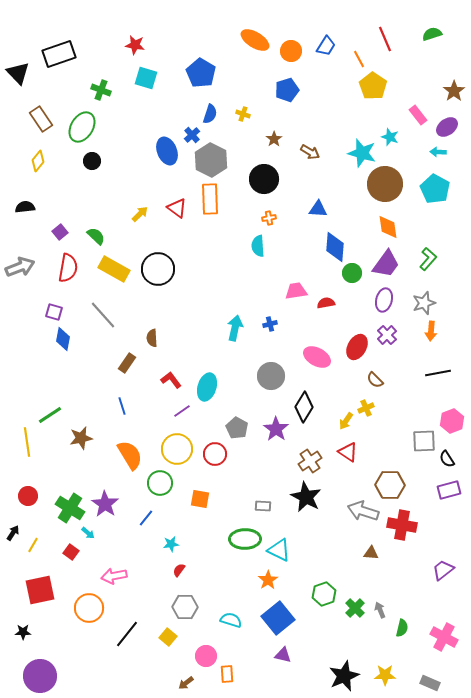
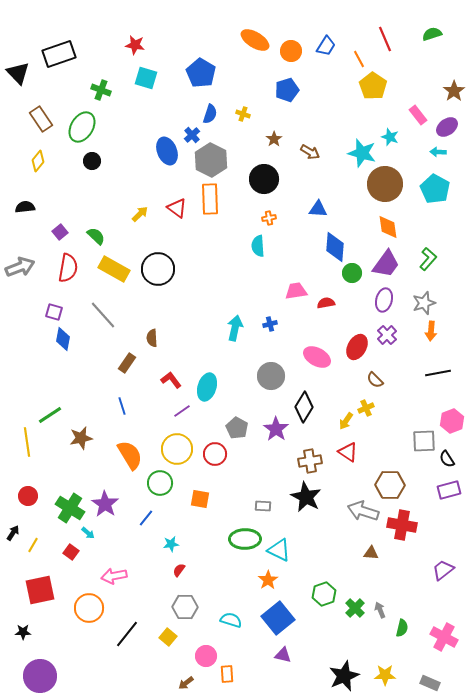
brown cross at (310, 461): rotated 25 degrees clockwise
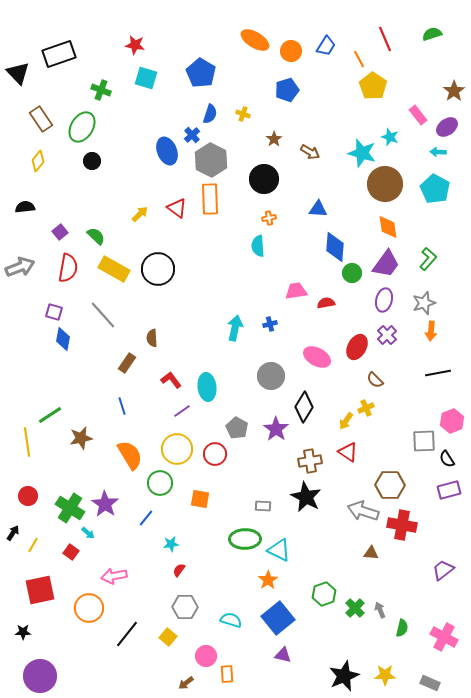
cyan ellipse at (207, 387): rotated 24 degrees counterclockwise
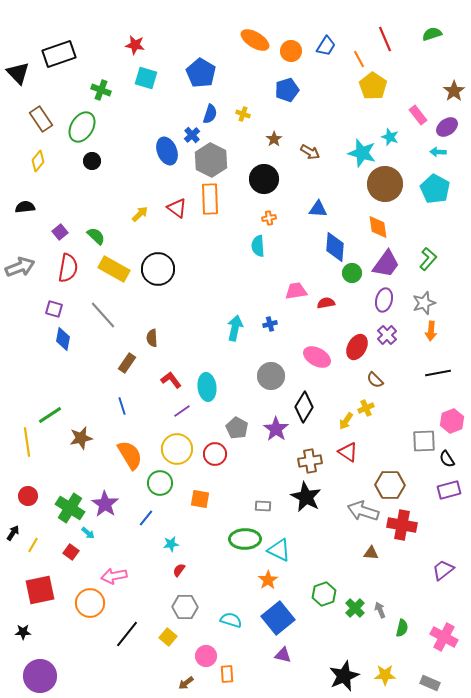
orange diamond at (388, 227): moved 10 px left
purple square at (54, 312): moved 3 px up
orange circle at (89, 608): moved 1 px right, 5 px up
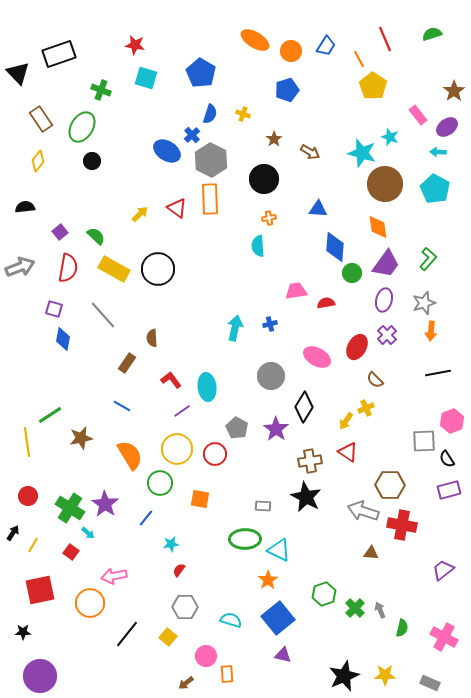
blue ellipse at (167, 151): rotated 36 degrees counterclockwise
blue line at (122, 406): rotated 42 degrees counterclockwise
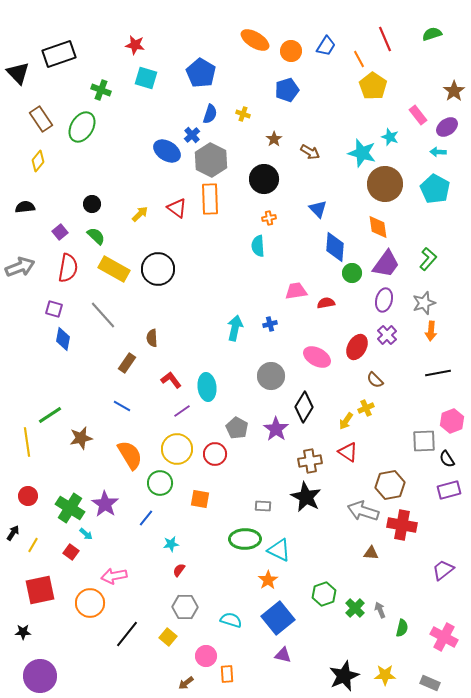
black circle at (92, 161): moved 43 px down
blue triangle at (318, 209): rotated 42 degrees clockwise
brown hexagon at (390, 485): rotated 12 degrees counterclockwise
cyan arrow at (88, 533): moved 2 px left, 1 px down
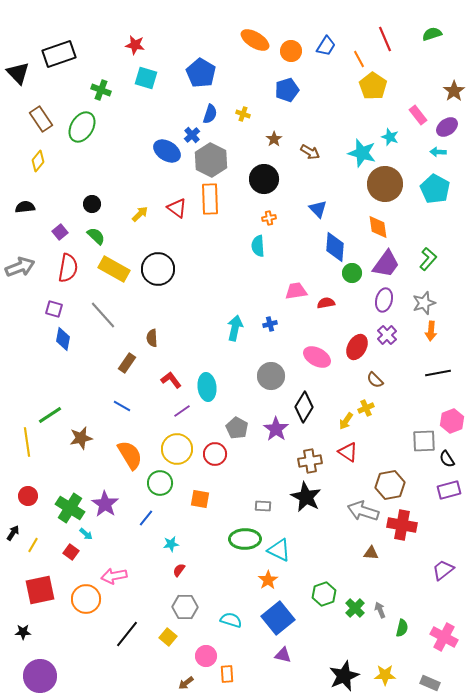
orange circle at (90, 603): moved 4 px left, 4 px up
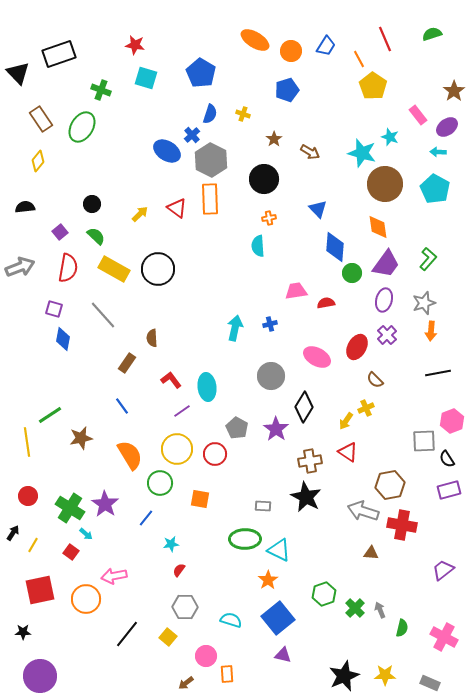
blue line at (122, 406): rotated 24 degrees clockwise
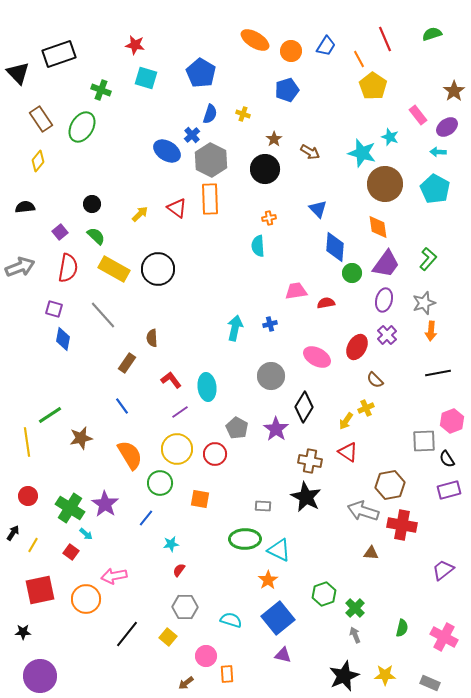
black circle at (264, 179): moved 1 px right, 10 px up
purple line at (182, 411): moved 2 px left, 1 px down
brown cross at (310, 461): rotated 20 degrees clockwise
gray arrow at (380, 610): moved 25 px left, 25 px down
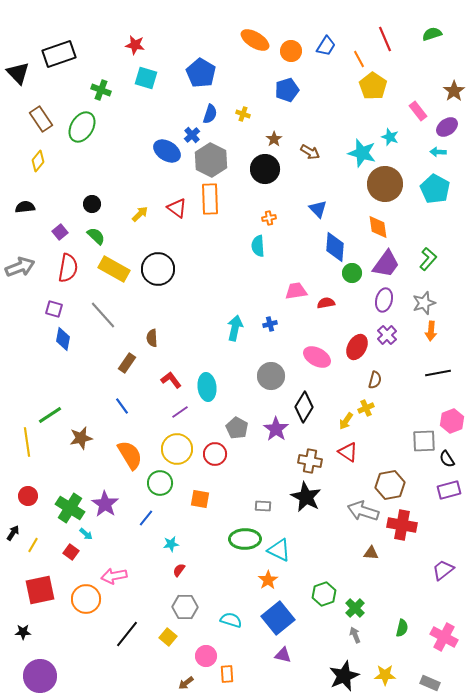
pink rectangle at (418, 115): moved 4 px up
brown semicircle at (375, 380): rotated 120 degrees counterclockwise
